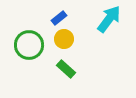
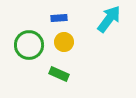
blue rectangle: rotated 35 degrees clockwise
yellow circle: moved 3 px down
green rectangle: moved 7 px left, 5 px down; rotated 18 degrees counterclockwise
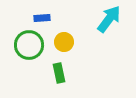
blue rectangle: moved 17 px left
green rectangle: moved 1 px up; rotated 54 degrees clockwise
